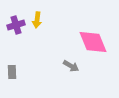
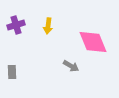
yellow arrow: moved 11 px right, 6 px down
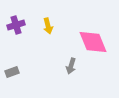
yellow arrow: rotated 21 degrees counterclockwise
gray arrow: rotated 77 degrees clockwise
gray rectangle: rotated 72 degrees clockwise
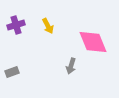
yellow arrow: rotated 14 degrees counterclockwise
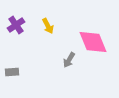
purple cross: rotated 18 degrees counterclockwise
gray arrow: moved 2 px left, 6 px up; rotated 14 degrees clockwise
gray rectangle: rotated 16 degrees clockwise
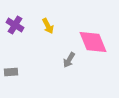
purple cross: moved 1 px left; rotated 24 degrees counterclockwise
gray rectangle: moved 1 px left
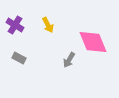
yellow arrow: moved 1 px up
gray rectangle: moved 8 px right, 14 px up; rotated 32 degrees clockwise
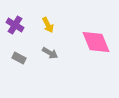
pink diamond: moved 3 px right
gray arrow: moved 19 px left, 7 px up; rotated 91 degrees counterclockwise
